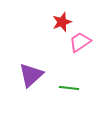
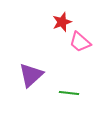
pink trapezoid: rotated 105 degrees counterclockwise
green line: moved 5 px down
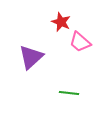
red star: moved 1 px left; rotated 30 degrees counterclockwise
purple triangle: moved 18 px up
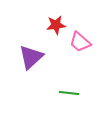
red star: moved 5 px left, 3 px down; rotated 30 degrees counterclockwise
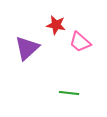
red star: rotated 18 degrees clockwise
purple triangle: moved 4 px left, 9 px up
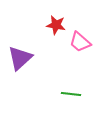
purple triangle: moved 7 px left, 10 px down
green line: moved 2 px right, 1 px down
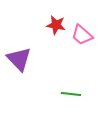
pink trapezoid: moved 2 px right, 7 px up
purple triangle: moved 1 px left, 1 px down; rotated 32 degrees counterclockwise
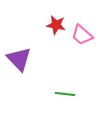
green line: moved 6 px left
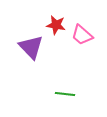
purple triangle: moved 12 px right, 12 px up
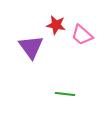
purple triangle: rotated 8 degrees clockwise
